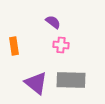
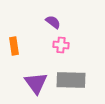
purple triangle: rotated 15 degrees clockwise
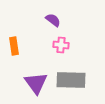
purple semicircle: moved 2 px up
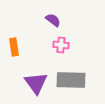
orange rectangle: moved 1 px down
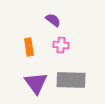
orange rectangle: moved 15 px right
